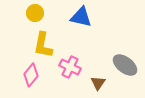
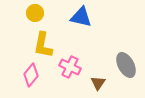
gray ellipse: moved 1 px right; rotated 25 degrees clockwise
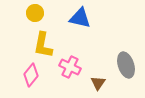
blue triangle: moved 1 px left, 1 px down
gray ellipse: rotated 10 degrees clockwise
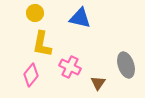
yellow L-shape: moved 1 px left, 1 px up
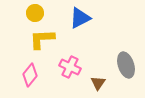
blue triangle: rotated 40 degrees counterclockwise
yellow L-shape: moved 5 px up; rotated 76 degrees clockwise
pink diamond: moved 1 px left
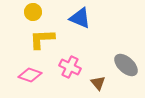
yellow circle: moved 2 px left, 1 px up
blue triangle: rotated 50 degrees clockwise
gray ellipse: rotated 30 degrees counterclockwise
pink diamond: rotated 70 degrees clockwise
brown triangle: rotated 14 degrees counterclockwise
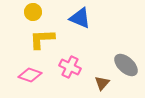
brown triangle: moved 4 px right; rotated 21 degrees clockwise
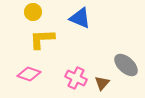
pink cross: moved 6 px right, 11 px down
pink diamond: moved 1 px left, 1 px up
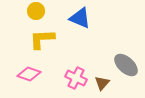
yellow circle: moved 3 px right, 1 px up
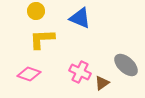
pink cross: moved 4 px right, 6 px up
brown triangle: rotated 14 degrees clockwise
